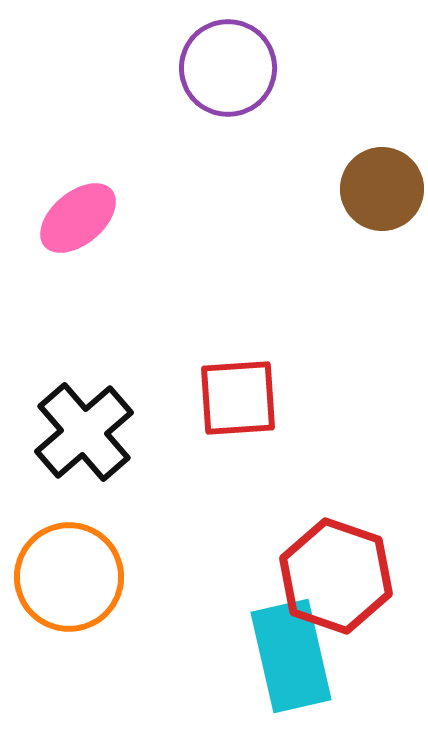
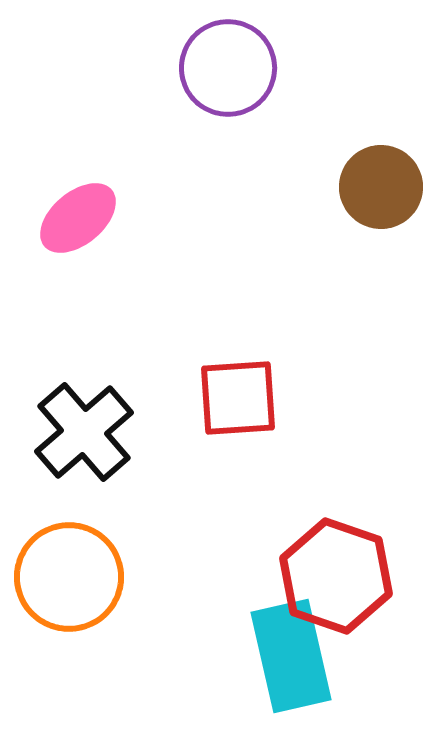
brown circle: moved 1 px left, 2 px up
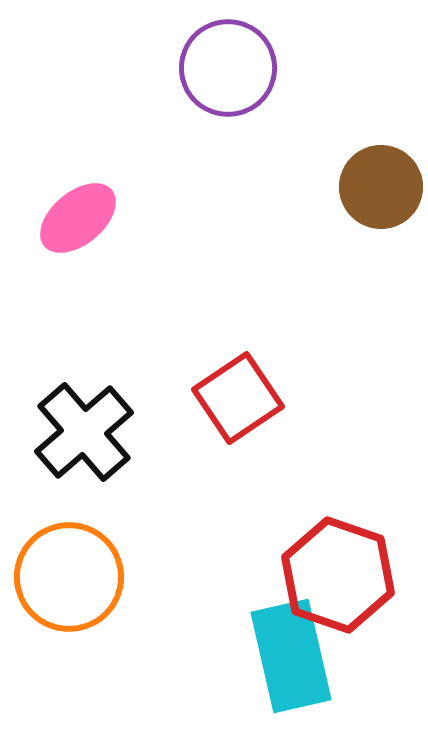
red square: rotated 30 degrees counterclockwise
red hexagon: moved 2 px right, 1 px up
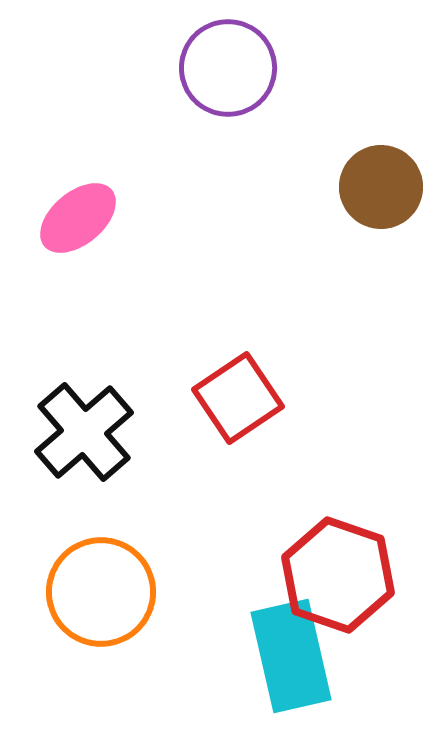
orange circle: moved 32 px right, 15 px down
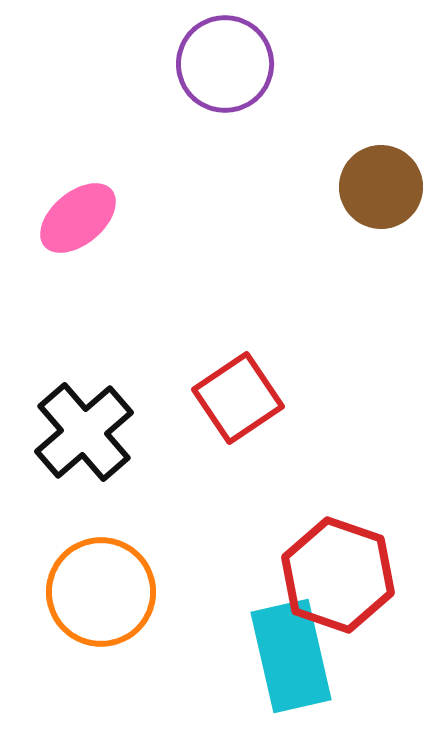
purple circle: moved 3 px left, 4 px up
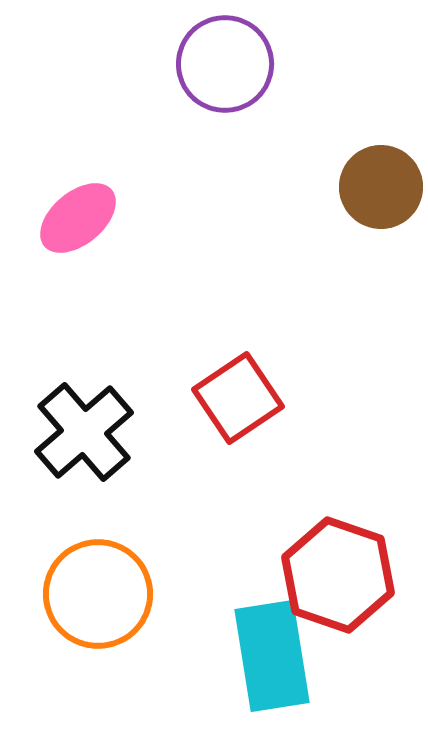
orange circle: moved 3 px left, 2 px down
cyan rectangle: moved 19 px left; rotated 4 degrees clockwise
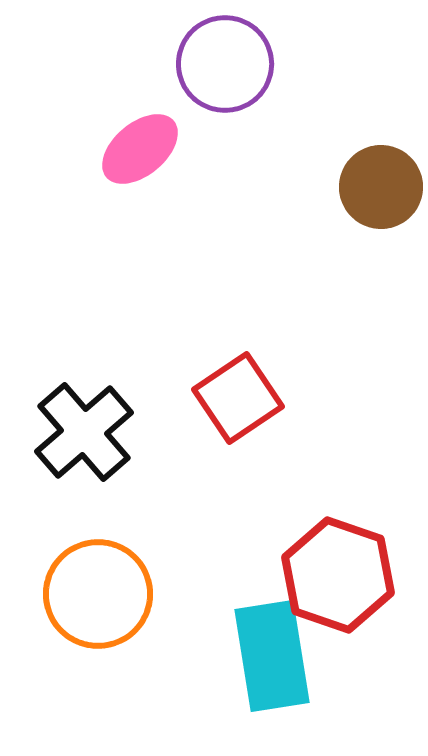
pink ellipse: moved 62 px right, 69 px up
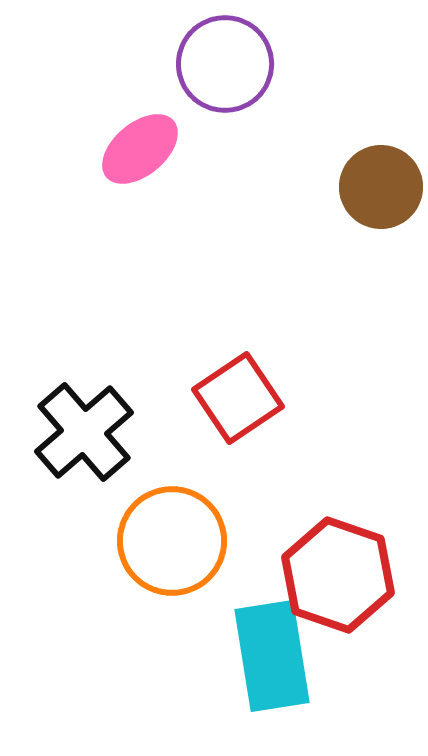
orange circle: moved 74 px right, 53 px up
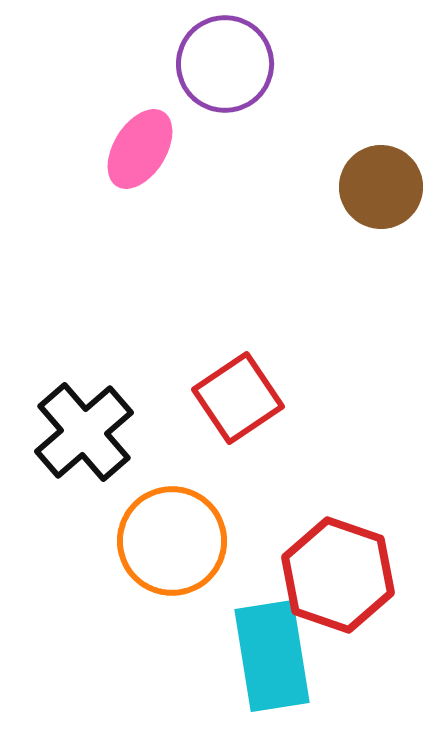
pink ellipse: rotated 18 degrees counterclockwise
